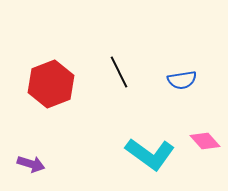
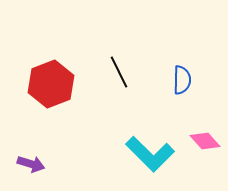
blue semicircle: rotated 80 degrees counterclockwise
cyan L-shape: rotated 9 degrees clockwise
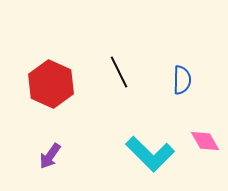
red hexagon: rotated 15 degrees counterclockwise
pink diamond: rotated 12 degrees clockwise
purple arrow: moved 19 px right, 8 px up; rotated 108 degrees clockwise
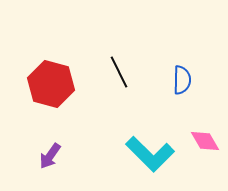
red hexagon: rotated 9 degrees counterclockwise
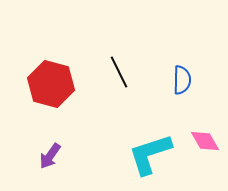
cyan L-shape: rotated 117 degrees clockwise
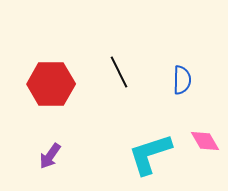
red hexagon: rotated 15 degrees counterclockwise
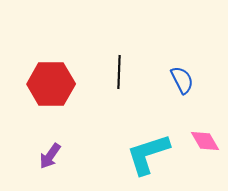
black line: rotated 28 degrees clockwise
blue semicircle: rotated 28 degrees counterclockwise
cyan L-shape: moved 2 px left
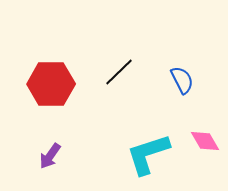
black line: rotated 44 degrees clockwise
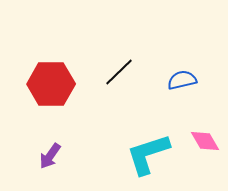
blue semicircle: rotated 76 degrees counterclockwise
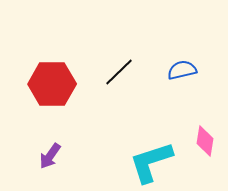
blue semicircle: moved 10 px up
red hexagon: moved 1 px right
pink diamond: rotated 40 degrees clockwise
cyan L-shape: moved 3 px right, 8 px down
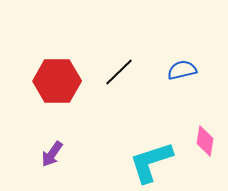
red hexagon: moved 5 px right, 3 px up
purple arrow: moved 2 px right, 2 px up
